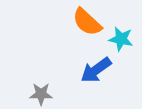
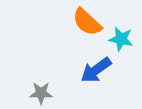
gray star: moved 1 px up
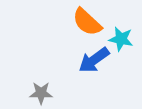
blue arrow: moved 2 px left, 10 px up
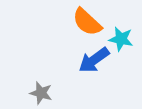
gray star: rotated 15 degrees clockwise
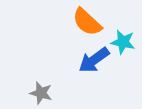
cyan star: moved 2 px right, 3 px down
